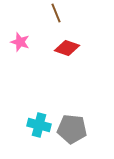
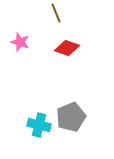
gray pentagon: moved 1 px left, 12 px up; rotated 28 degrees counterclockwise
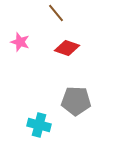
brown line: rotated 18 degrees counterclockwise
gray pentagon: moved 5 px right, 16 px up; rotated 24 degrees clockwise
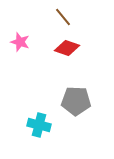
brown line: moved 7 px right, 4 px down
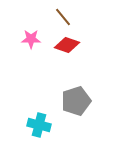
pink star: moved 11 px right, 3 px up; rotated 18 degrees counterclockwise
red diamond: moved 3 px up
gray pentagon: rotated 20 degrees counterclockwise
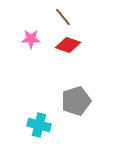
red diamond: moved 1 px right
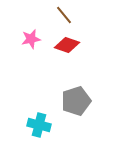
brown line: moved 1 px right, 2 px up
pink star: rotated 12 degrees counterclockwise
red diamond: moved 1 px left
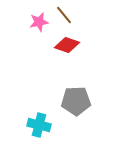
pink star: moved 8 px right, 17 px up
gray pentagon: rotated 16 degrees clockwise
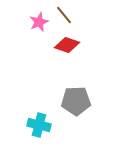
pink star: rotated 12 degrees counterclockwise
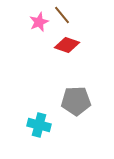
brown line: moved 2 px left
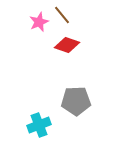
cyan cross: rotated 35 degrees counterclockwise
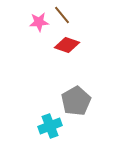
pink star: rotated 18 degrees clockwise
gray pentagon: rotated 28 degrees counterclockwise
cyan cross: moved 11 px right, 1 px down
